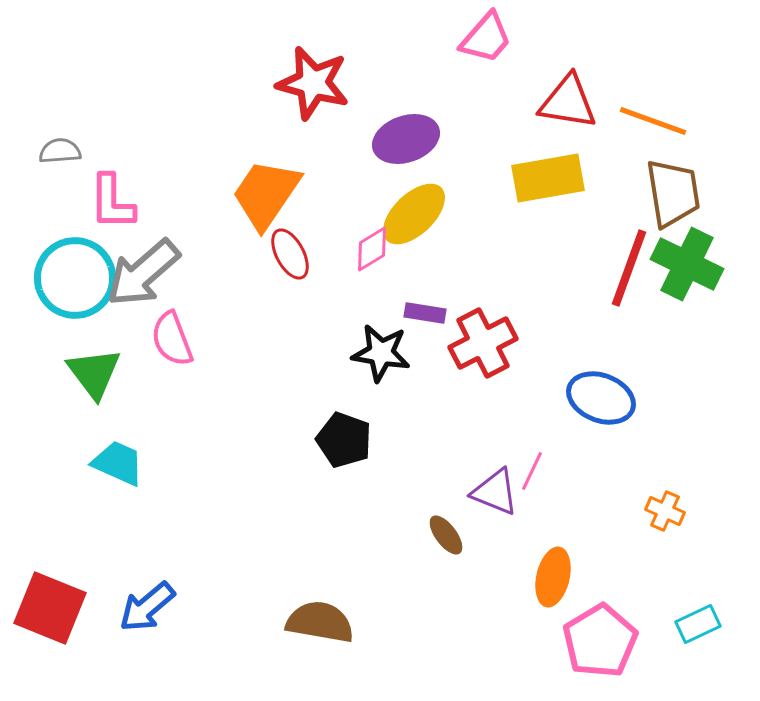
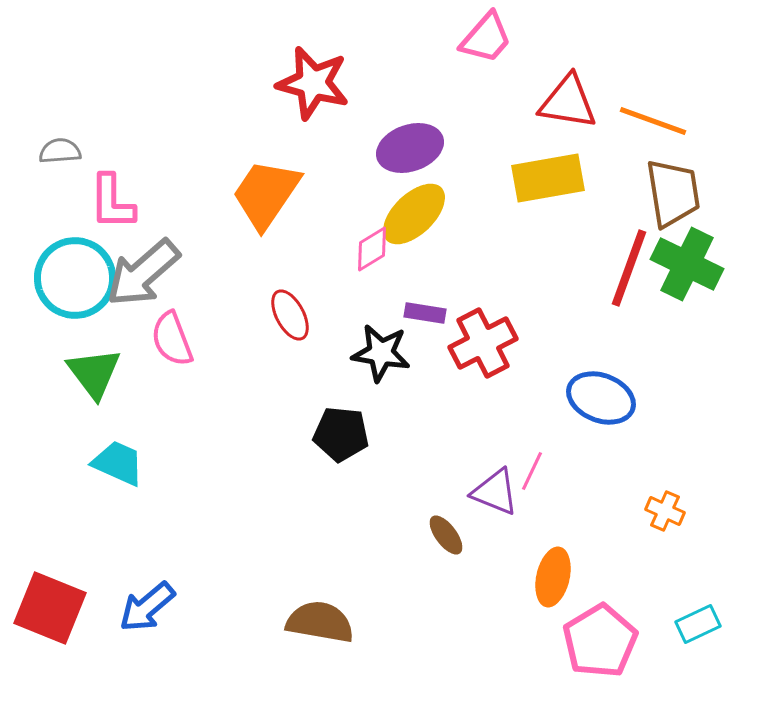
purple ellipse: moved 4 px right, 9 px down
red ellipse: moved 61 px down
black pentagon: moved 3 px left, 6 px up; rotated 14 degrees counterclockwise
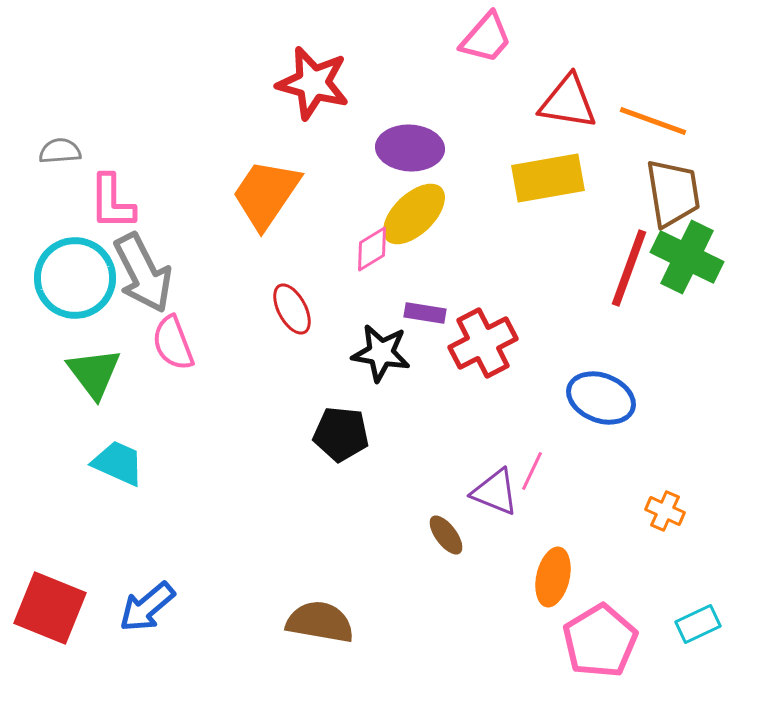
purple ellipse: rotated 22 degrees clockwise
green cross: moved 7 px up
gray arrow: rotated 76 degrees counterclockwise
red ellipse: moved 2 px right, 6 px up
pink semicircle: moved 1 px right, 4 px down
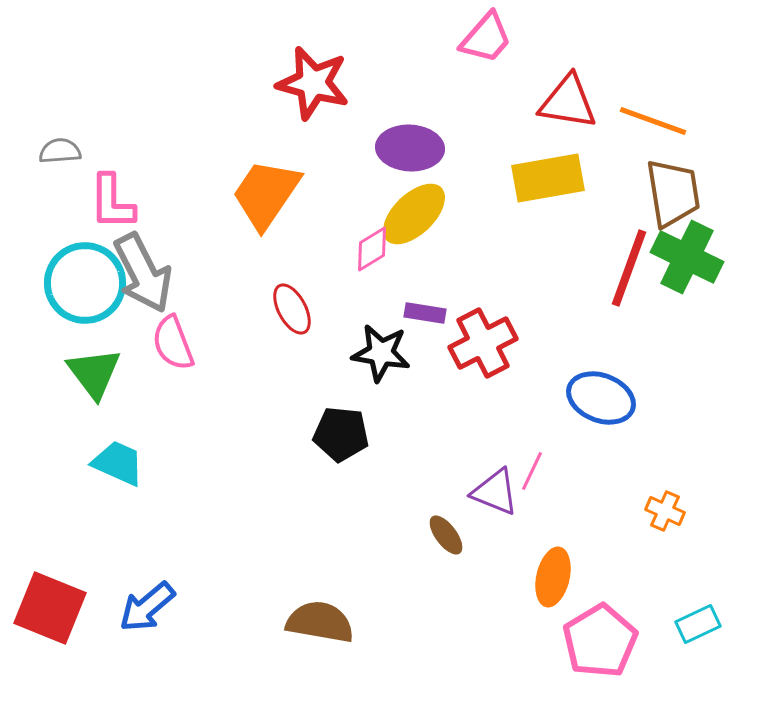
cyan circle: moved 10 px right, 5 px down
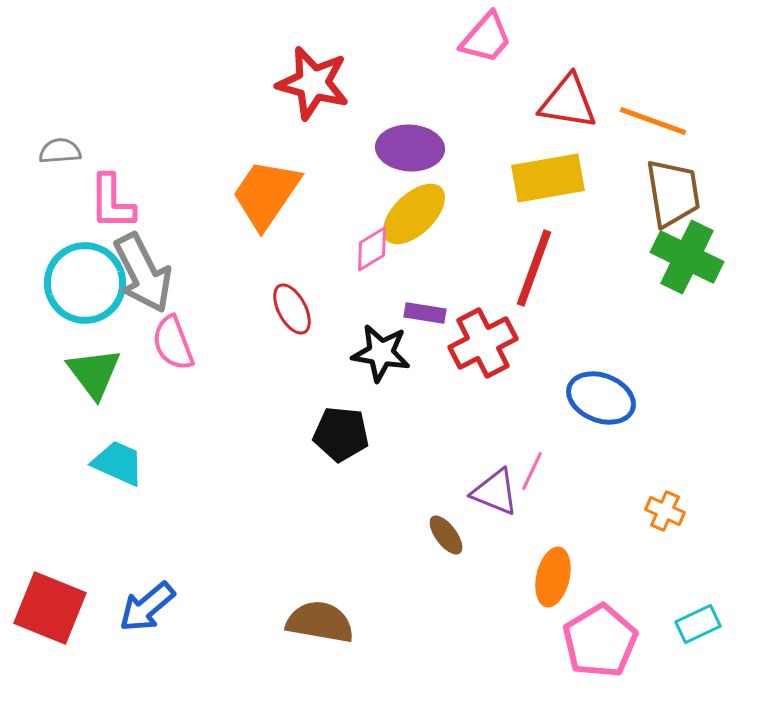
red line: moved 95 px left
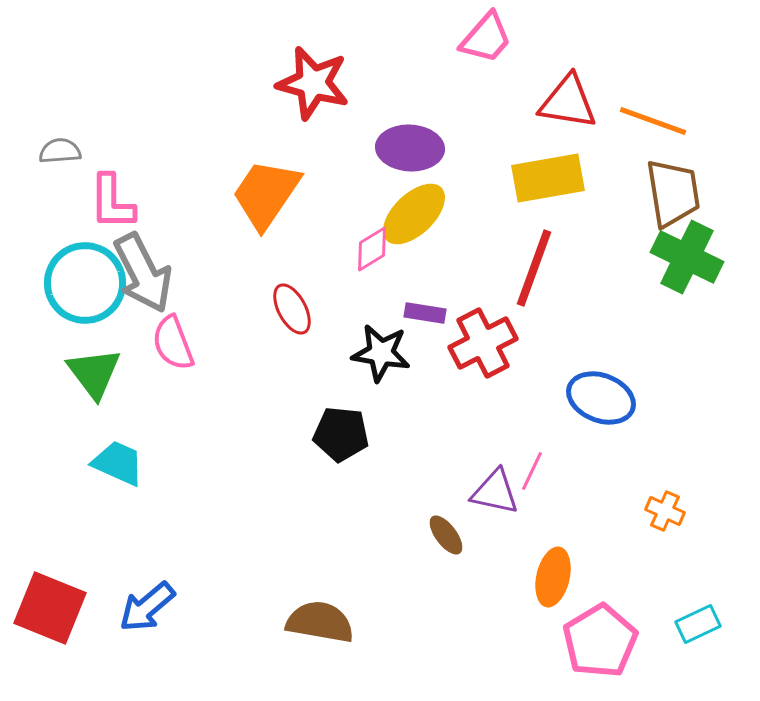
purple triangle: rotated 10 degrees counterclockwise
